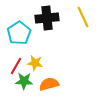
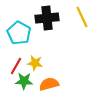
yellow line: moved 1 px left
cyan pentagon: rotated 10 degrees counterclockwise
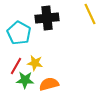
yellow line: moved 8 px right, 3 px up
green star: moved 1 px right, 1 px up
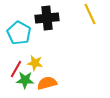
red line: moved 3 px down
orange semicircle: moved 2 px left, 1 px up
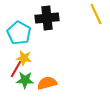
yellow line: moved 6 px right
yellow star: moved 11 px left, 5 px up
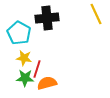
red line: moved 21 px right; rotated 12 degrees counterclockwise
green star: moved 2 px up
